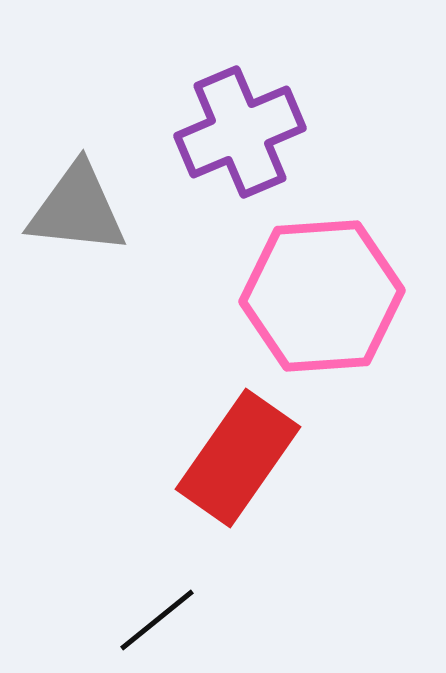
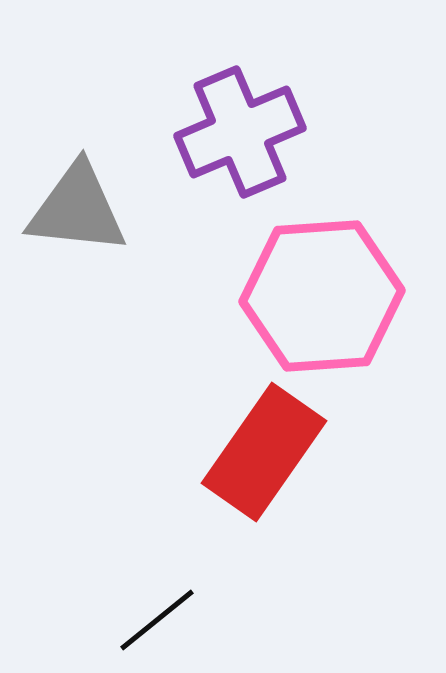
red rectangle: moved 26 px right, 6 px up
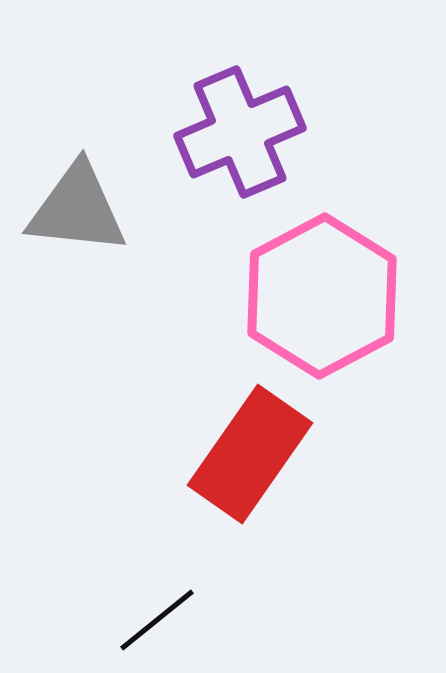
pink hexagon: rotated 24 degrees counterclockwise
red rectangle: moved 14 px left, 2 px down
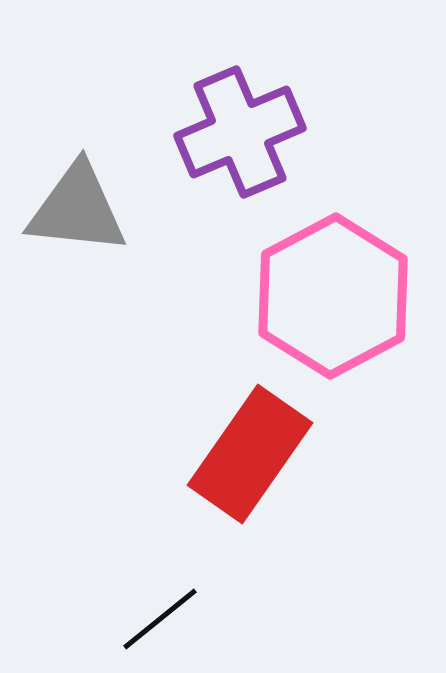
pink hexagon: moved 11 px right
black line: moved 3 px right, 1 px up
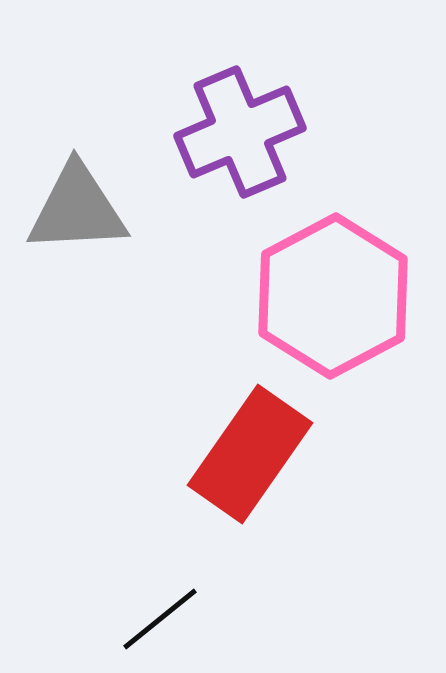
gray triangle: rotated 9 degrees counterclockwise
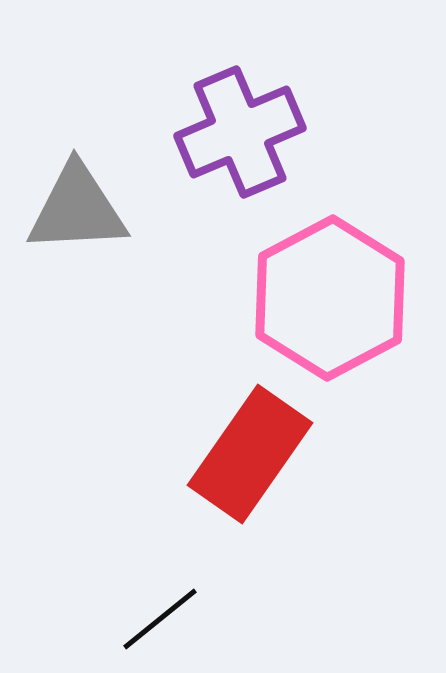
pink hexagon: moved 3 px left, 2 px down
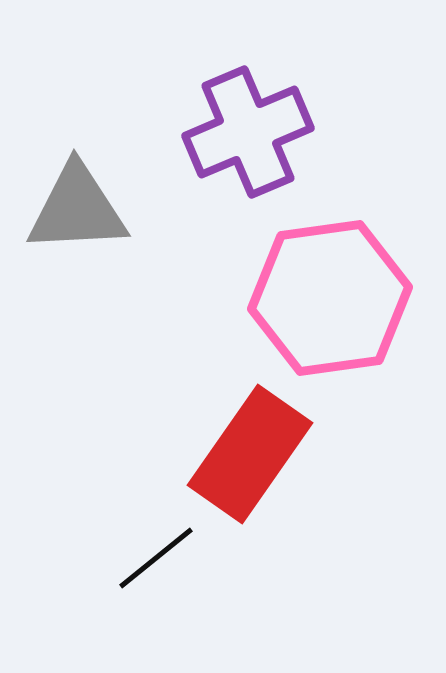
purple cross: moved 8 px right
pink hexagon: rotated 20 degrees clockwise
black line: moved 4 px left, 61 px up
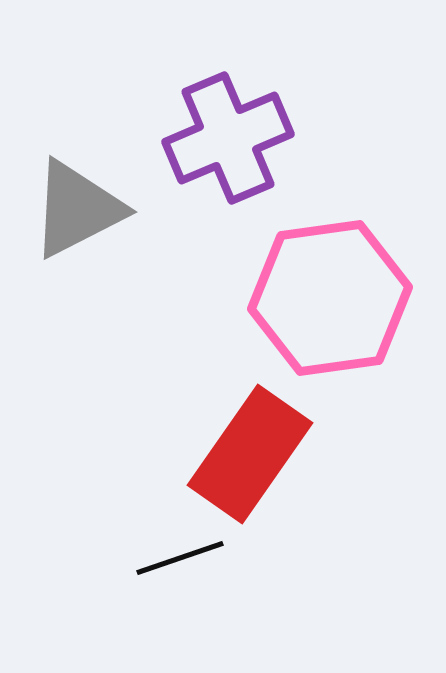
purple cross: moved 20 px left, 6 px down
gray triangle: rotated 24 degrees counterclockwise
black line: moved 24 px right; rotated 20 degrees clockwise
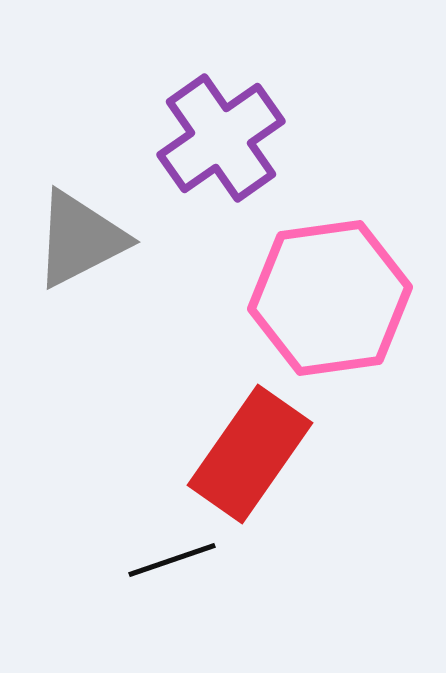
purple cross: moved 7 px left; rotated 12 degrees counterclockwise
gray triangle: moved 3 px right, 30 px down
black line: moved 8 px left, 2 px down
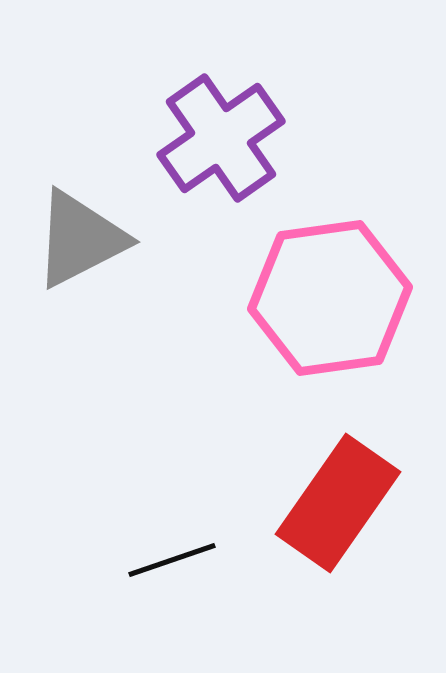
red rectangle: moved 88 px right, 49 px down
